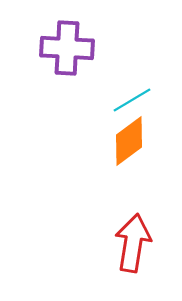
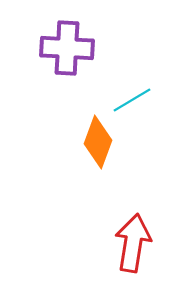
orange diamond: moved 31 px left, 1 px down; rotated 33 degrees counterclockwise
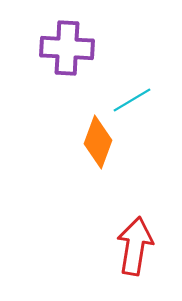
red arrow: moved 2 px right, 3 px down
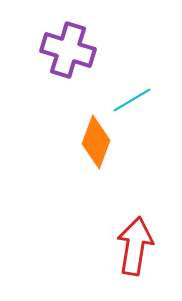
purple cross: moved 1 px right, 2 px down; rotated 14 degrees clockwise
orange diamond: moved 2 px left
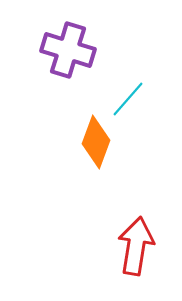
cyan line: moved 4 px left, 1 px up; rotated 18 degrees counterclockwise
red arrow: moved 1 px right
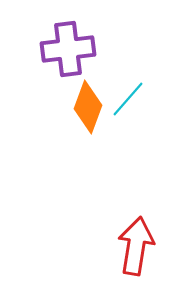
purple cross: moved 1 px up; rotated 24 degrees counterclockwise
orange diamond: moved 8 px left, 35 px up
